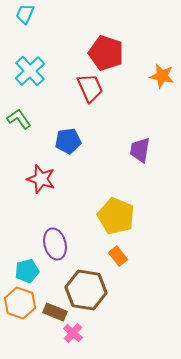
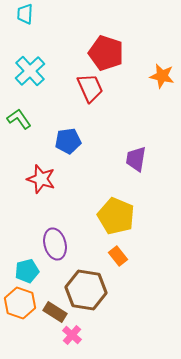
cyan trapezoid: rotated 20 degrees counterclockwise
purple trapezoid: moved 4 px left, 9 px down
brown rectangle: rotated 10 degrees clockwise
pink cross: moved 1 px left, 2 px down
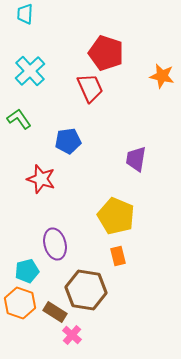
orange rectangle: rotated 24 degrees clockwise
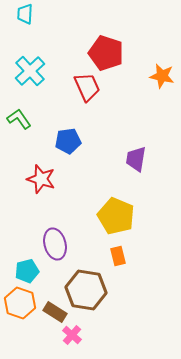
red trapezoid: moved 3 px left, 1 px up
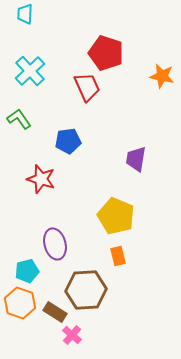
brown hexagon: rotated 12 degrees counterclockwise
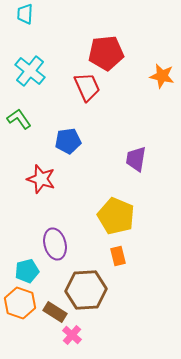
red pentagon: rotated 24 degrees counterclockwise
cyan cross: rotated 8 degrees counterclockwise
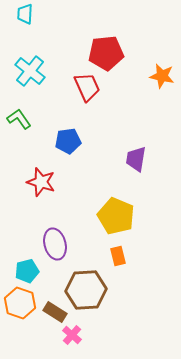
red star: moved 3 px down
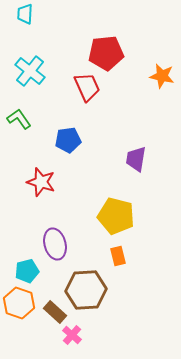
blue pentagon: moved 1 px up
yellow pentagon: rotated 9 degrees counterclockwise
orange hexagon: moved 1 px left
brown rectangle: rotated 10 degrees clockwise
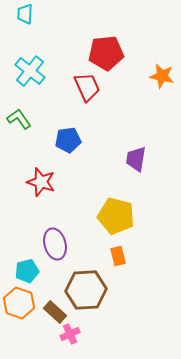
pink cross: moved 2 px left, 1 px up; rotated 24 degrees clockwise
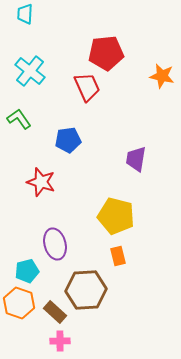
pink cross: moved 10 px left, 7 px down; rotated 24 degrees clockwise
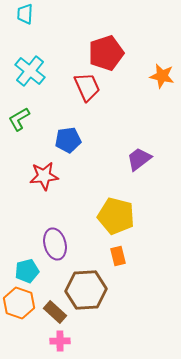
red pentagon: rotated 12 degrees counterclockwise
green L-shape: rotated 85 degrees counterclockwise
purple trapezoid: moved 3 px right; rotated 44 degrees clockwise
red star: moved 3 px right, 6 px up; rotated 24 degrees counterclockwise
